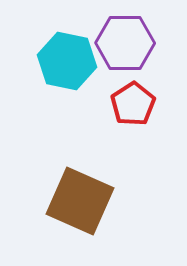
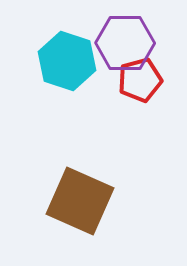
cyan hexagon: rotated 6 degrees clockwise
red pentagon: moved 7 px right, 24 px up; rotated 18 degrees clockwise
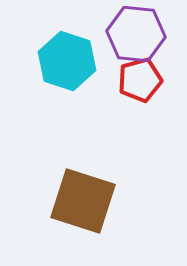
purple hexagon: moved 11 px right, 9 px up; rotated 6 degrees clockwise
brown square: moved 3 px right; rotated 6 degrees counterclockwise
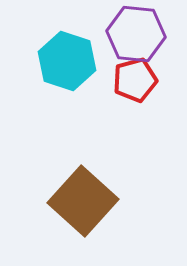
red pentagon: moved 5 px left
brown square: rotated 24 degrees clockwise
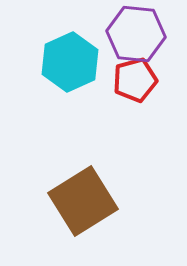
cyan hexagon: moved 3 px right, 1 px down; rotated 18 degrees clockwise
brown square: rotated 16 degrees clockwise
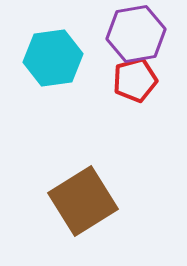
purple hexagon: rotated 16 degrees counterclockwise
cyan hexagon: moved 17 px left, 4 px up; rotated 16 degrees clockwise
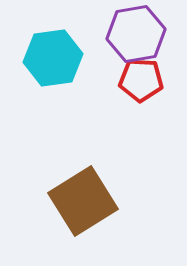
red pentagon: moved 6 px right; rotated 18 degrees clockwise
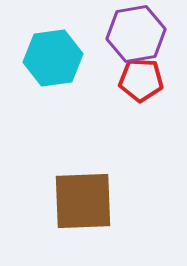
brown square: rotated 30 degrees clockwise
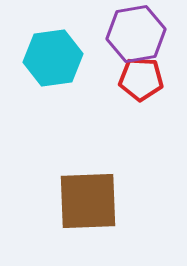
red pentagon: moved 1 px up
brown square: moved 5 px right
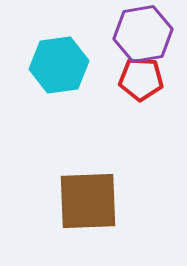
purple hexagon: moved 7 px right
cyan hexagon: moved 6 px right, 7 px down
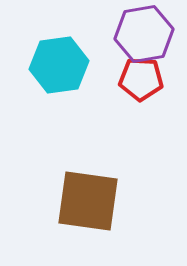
purple hexagon: moved 1 px right
brown square: rotated 10 degrees clockwise
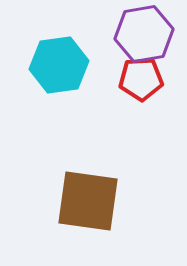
red pentagon: rotated 6 degrees counterclockwise
